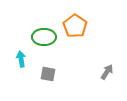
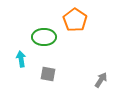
orange pentagon: moved 6 px up
gray arrow: moved 6 px left, 8 px down
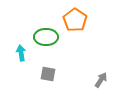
green ellipse: moved 2 px right
cyan arrow: moved 6 px up
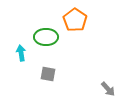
gray arrow: moved 7 px right, 9 px down; rotated 105 degrees clockwise
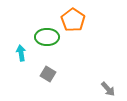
orange pentagon: moved 2 px left
green ellipse: moved 1 px right
gray square: rotated 21 degrees clockwise
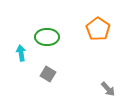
orange pentagon: moved 25 px right, 9 px down
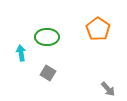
gray square: moved 1 px up
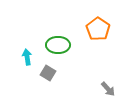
green ellipse: moved 11 px right, 8 px down
cyan arrow: moved 6 px right, 4 px down
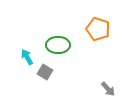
orange pentagon: rotated 15 degrees counterclockwise
cyan arrow: rotated 21 degrees counterclockwise
gray square: moved 3 px left, 1 px up
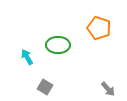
orange pentagon: moved 1 px right, 1 px up
gray square: moved 15 px down
